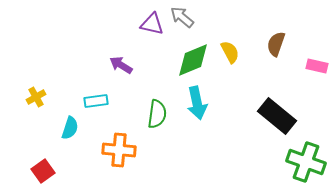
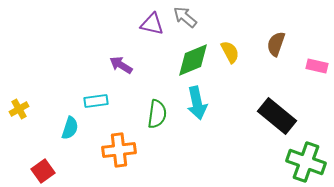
gray arrow: moved 3 px right
yellow cross: moved 17 px left, 12 px down
orange cross: rotated 12 degrees counterclockwise
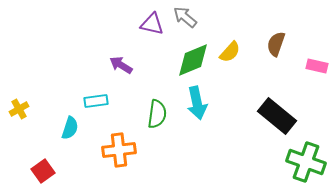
yellow semicircle: rotated 70 degrees clockwise
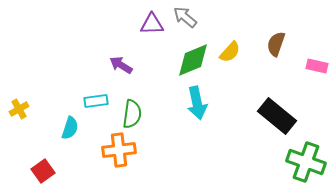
purple triangle: rotated 15 degrees counterclockwise
green semicircle: moved 25 px left
